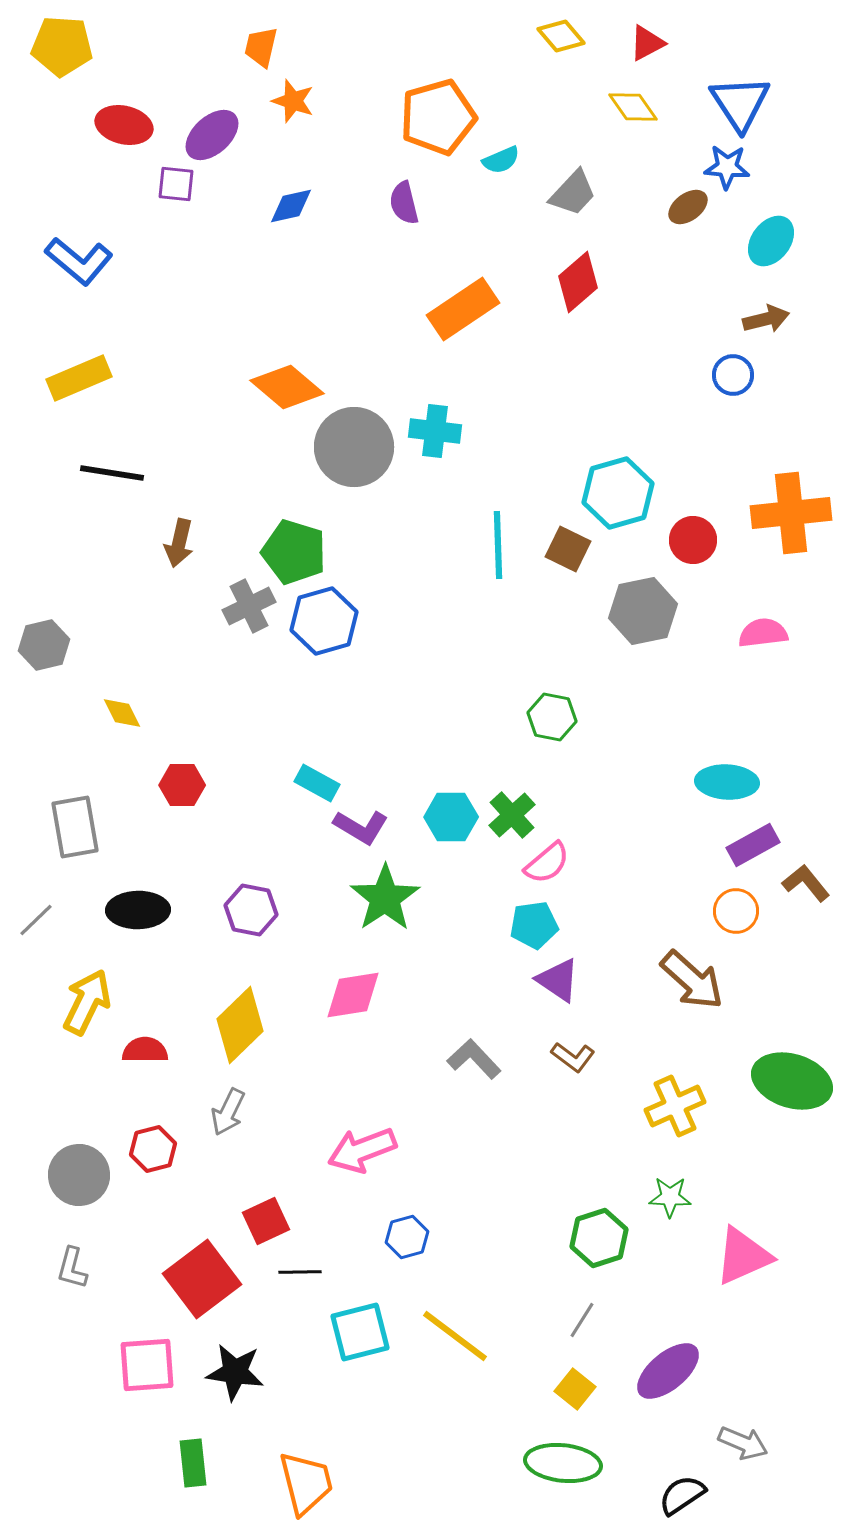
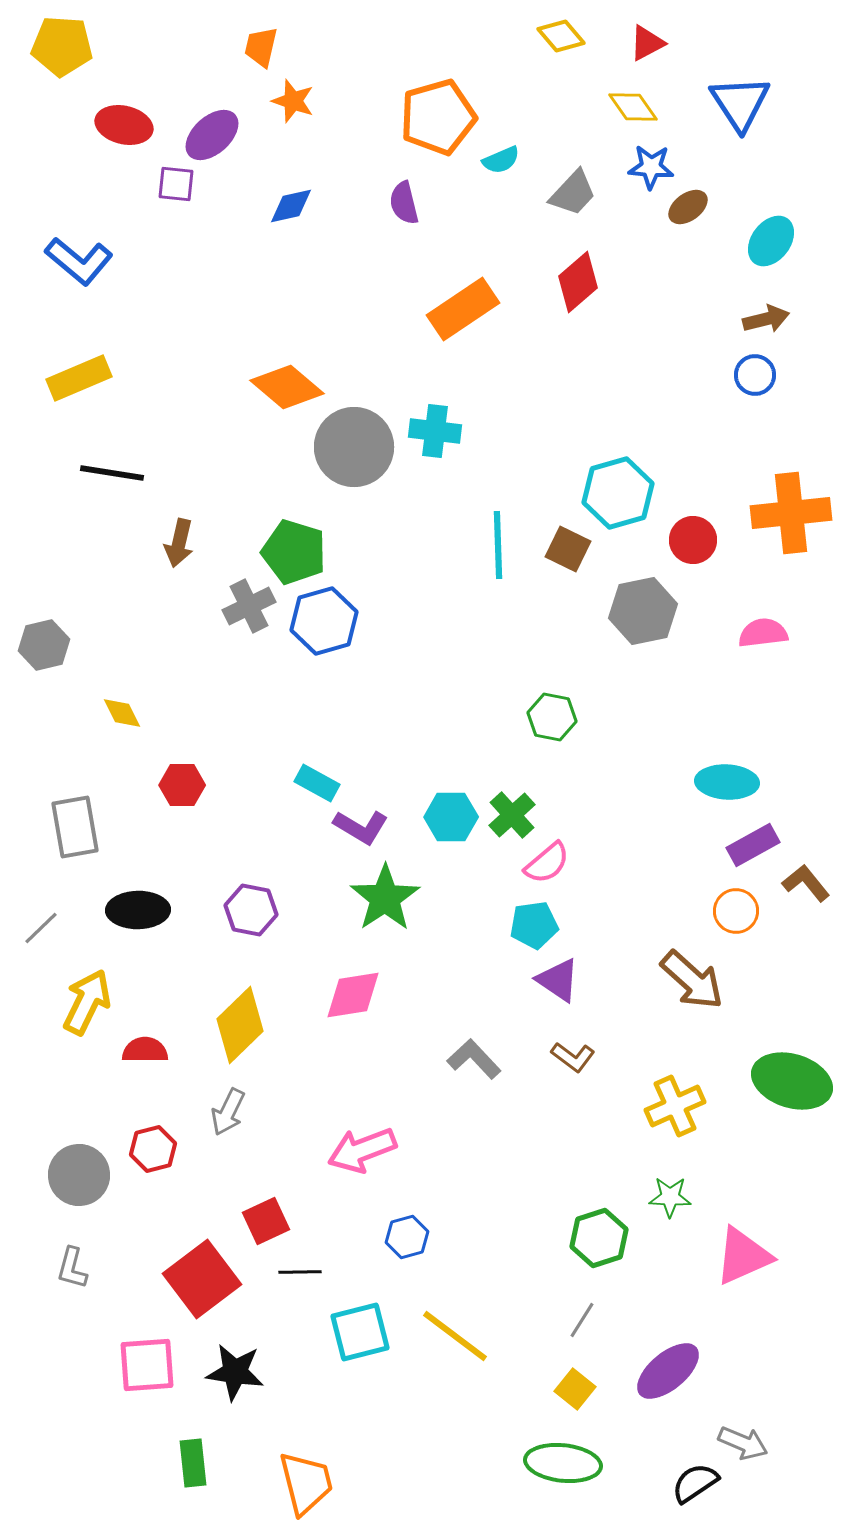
blue star at (727, 167): moved 76 px left
blue circle at (733, 375): moved 22 px right
gray line at (36, 920): moved 5 px right, 8 px down
black semicircle at (682, 1495): moved 13 px right, 12 px up
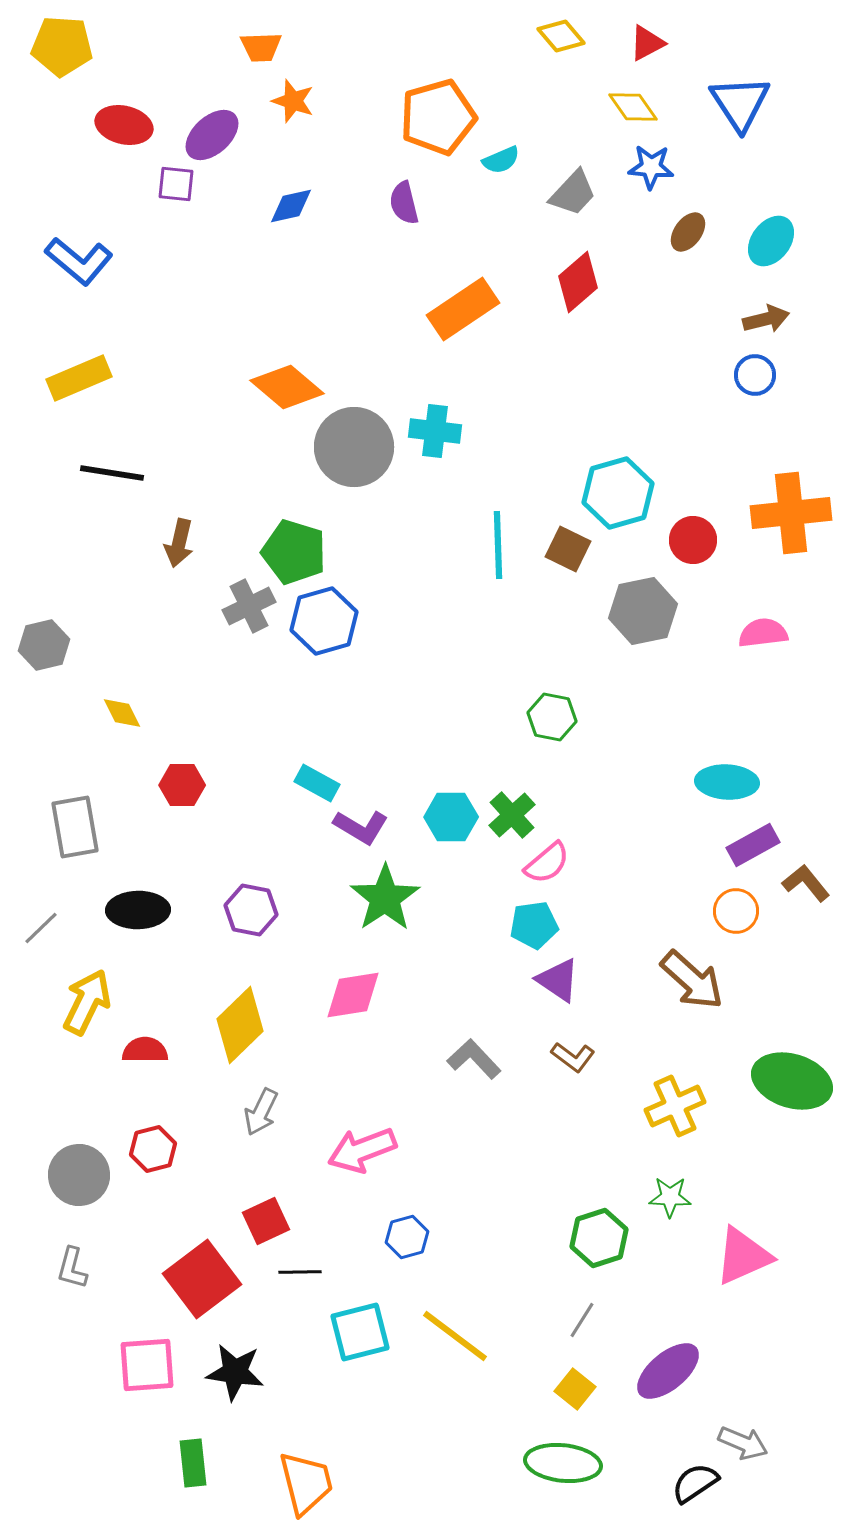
orange trapezoid at (261, 47): rotated 105 degrees counterclockwise
brown ellipse at (688, 207): moved 25 px down; rotated 18 degrees counterclockwise
gray arrow at (228, 1112): moved 33 px right
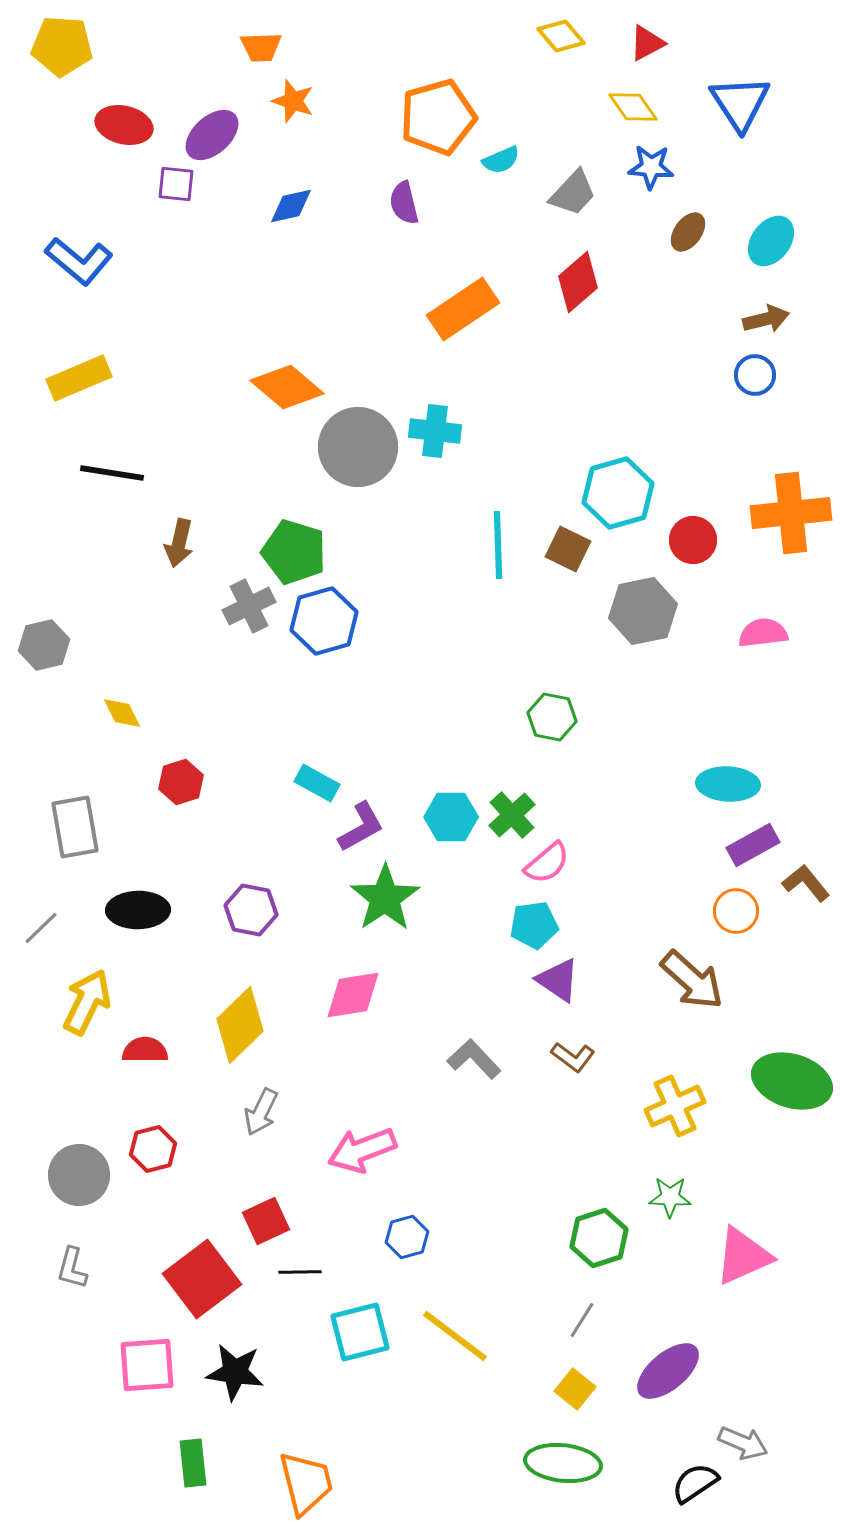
gray circle at (354, 447): moved 4 px right
cyan ellipse at (727, 782): moved 1 px right, 2 px down
red hexagon at (182, 785): moved 1 px left, 3 px up; rotated 18 degrees counterclockwise
purple L-shape at (361, 827): rotated 60 degrees counterclockwise
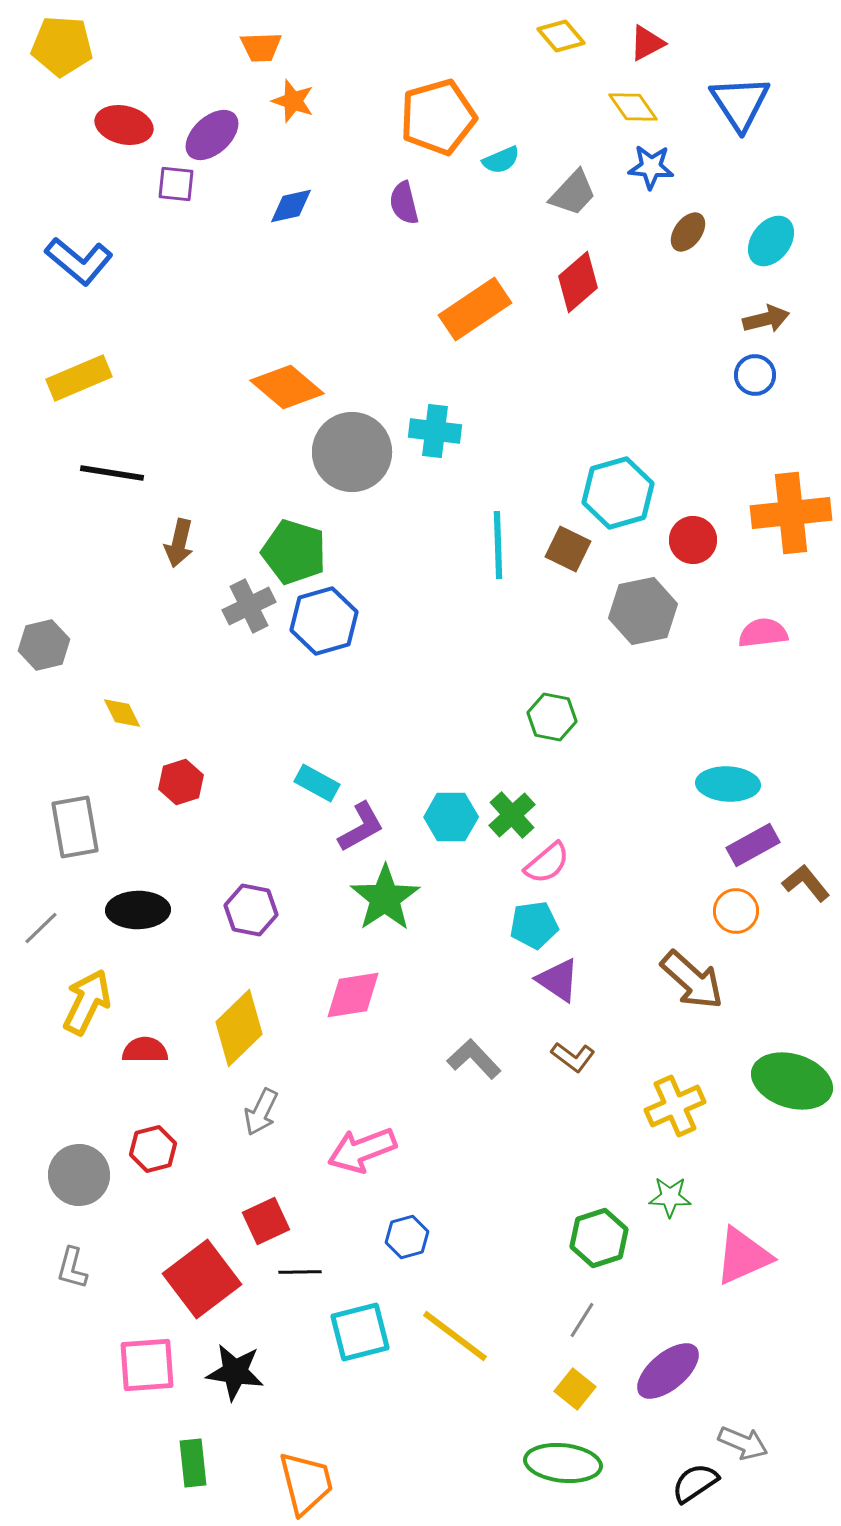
orange rectangle at (463, 309): moved 12 px right
gray circle at (358, 447): moved 6 px left, 5 px down
yellow diamond at (240, 1025): moved 1 px left, 3 px down
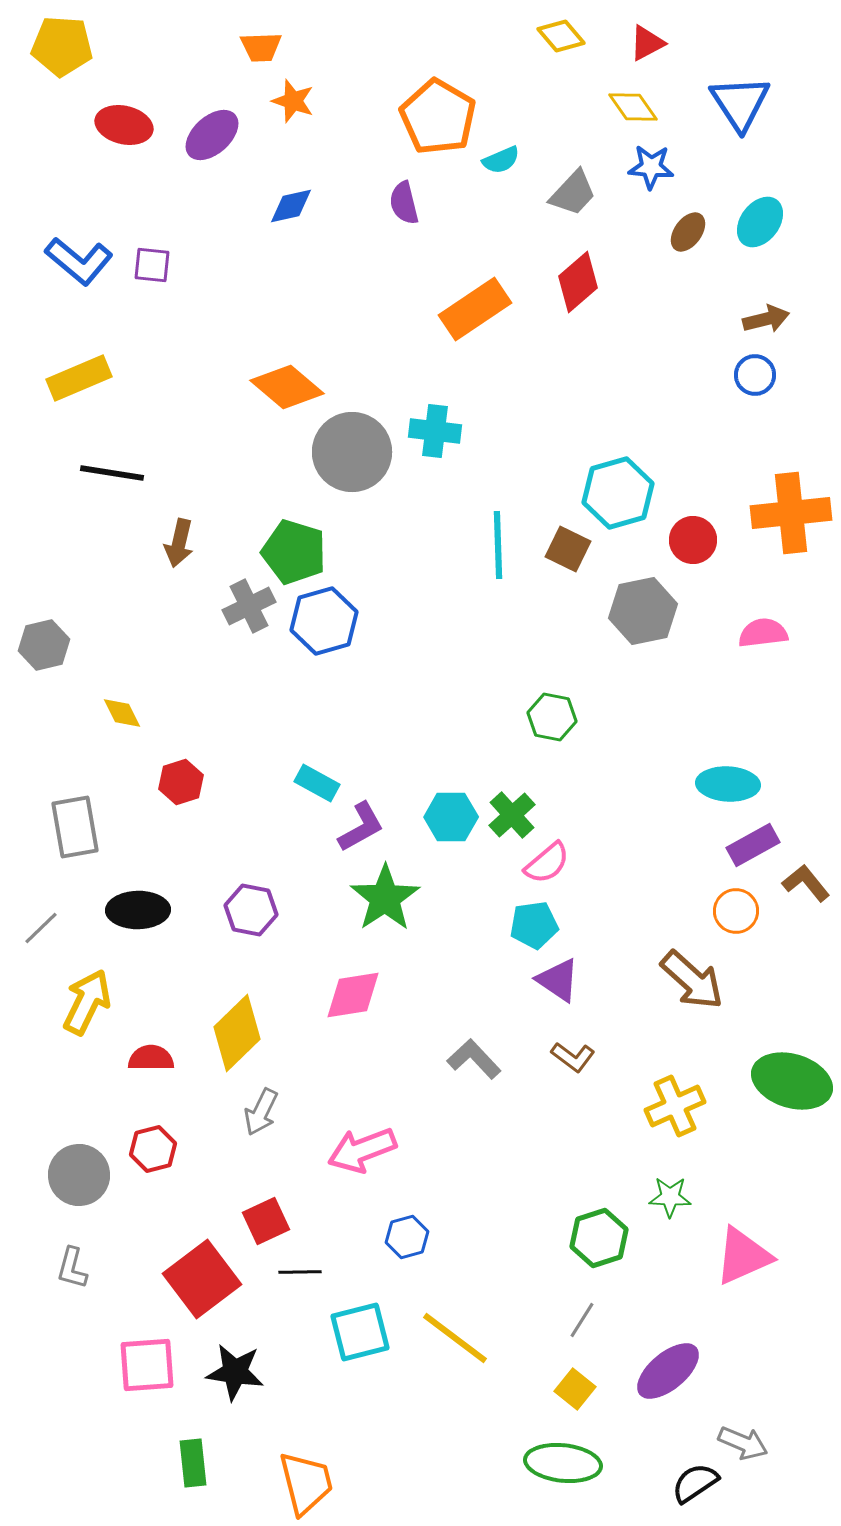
orange pentagon at (438, 117): rotated 26 degrees counterclockwise
purple square at (176, 184): moved 24 px left, 81 px down
cyan ellipse at (771, 241): moved 11 px left, 19 px up
yellow diamond at (239, 1028): moved 2 px left, 5 px down
red semicircle at (145, 1050): moved 6 px right, 8 px down
yellow line at (455, 1336): moved 2 px down
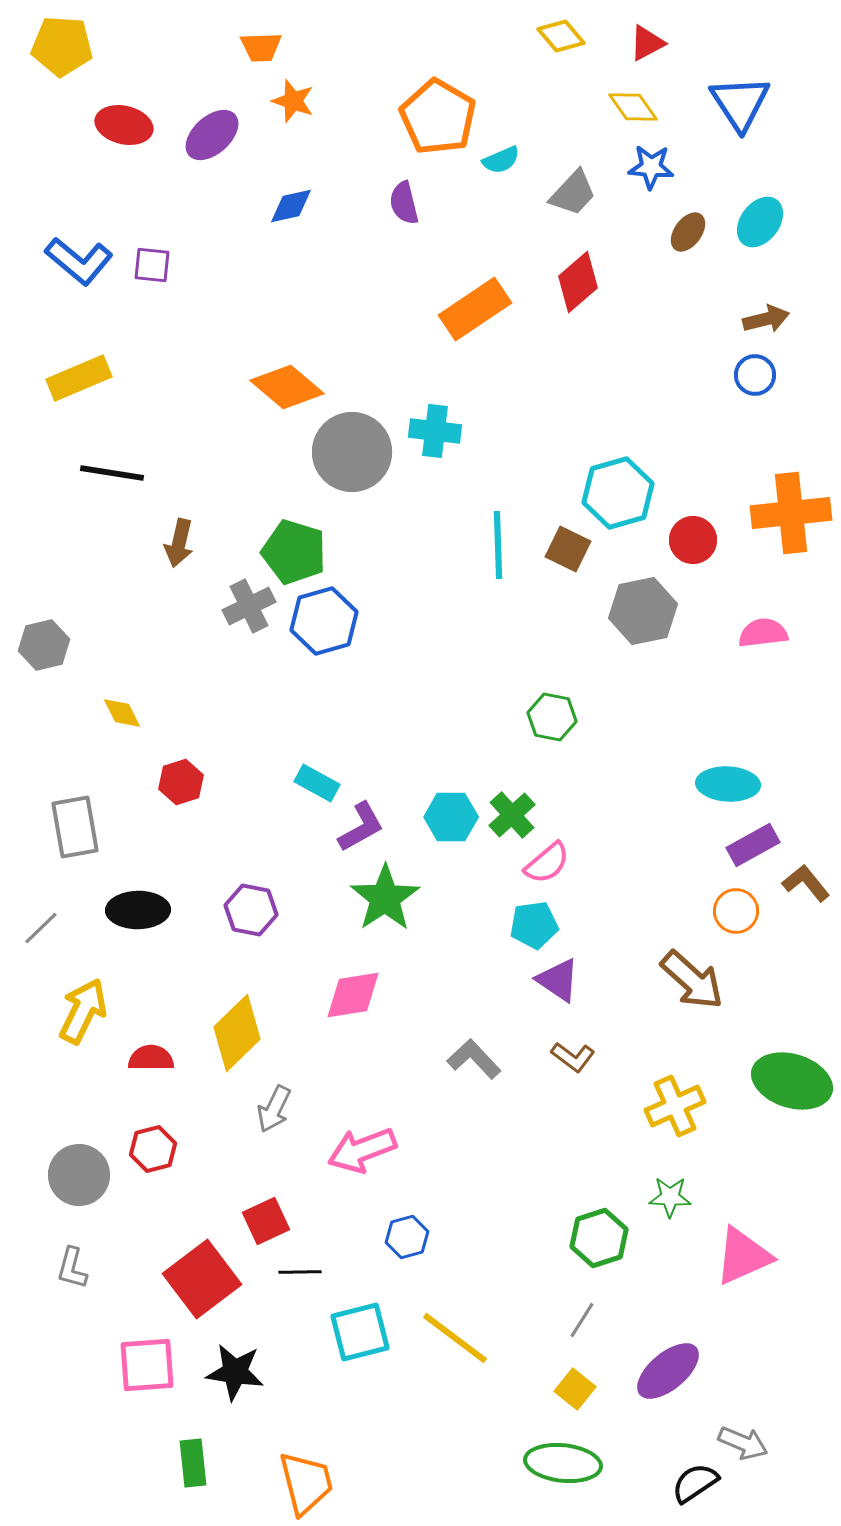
yellow arrow at (87, 1002): moved 4 px left, 9 px down
gray arrow at (261, 1112): moved 13 px right, 3 px up
